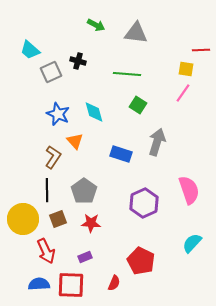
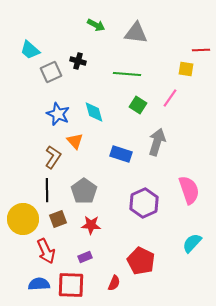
pink line: moved 13 px left, 5 px down
red star: moved 2 px down
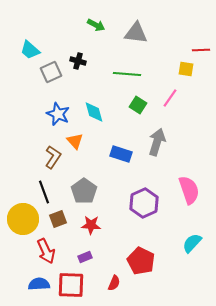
black line: moved 3 px left, 2 px down; rotated 20 degrees counterclockwise
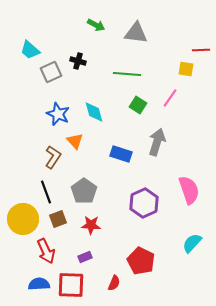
black line: moved 2 px right
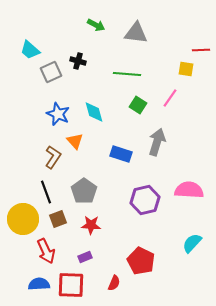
pink semicircle: rotated 68 degrees counterclockwise
purple hexagon: moved 1 px right, 3 px up; rotated 12 degrees clockwise
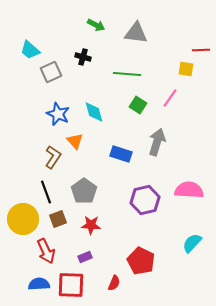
black cross: moved 5 px right, 4 px up
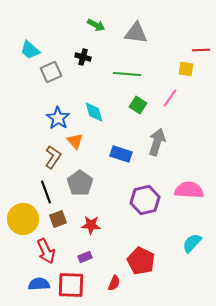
blue star: moved 4 px down; rotated 10 degrees clockwise
gray pentagon: moved 4 px left, 8 px up
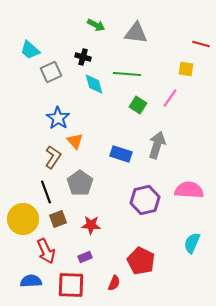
red line: moved 6 px up; rotated 18 degrees clockwise
cyan diamond: moved 28 px up
gray arrow: moved 3 px down
cyan semicircle: rotated 20 degrees counterclockwise
blue semicircle: moved 8 px left, 3 px up
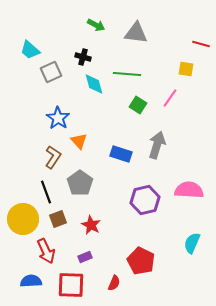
orange triangle: moved 4 px right
red star: rotated 24 degrees clockwise
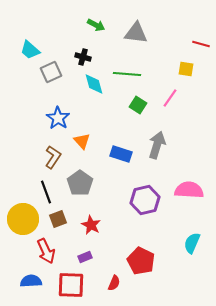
orange triangle: moved 3 px right
